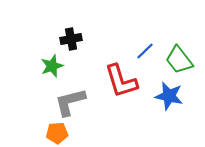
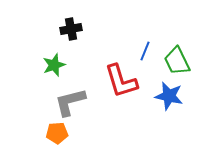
black cross: moved 10 px up
blue line: rotated 24 degrees counterclockwise
green trapezoid: moved 2 px left, 1 px down; rotated 12 degrees clockwise
green star: moved 2 px right, 1 px up
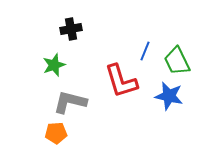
gray L-shape: rotated 28 degrees clockwise
orange pentagon: moved 1 px left
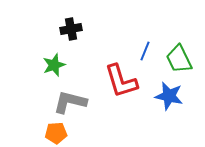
green trapezoid: moved 2 px right, 2 px up
